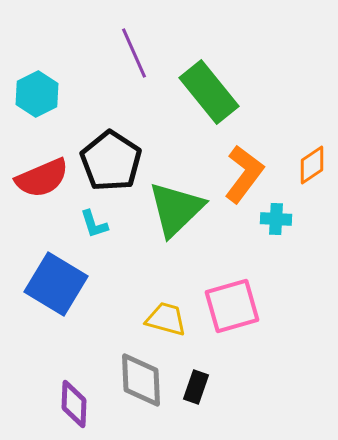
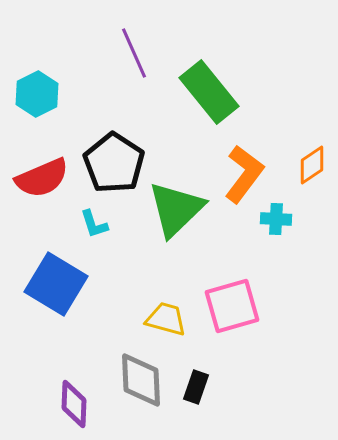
black pentagon: moved 3 px right, 2 px down
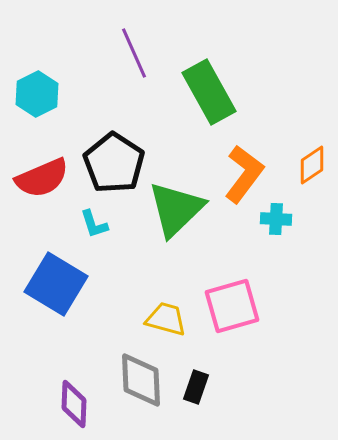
green rectangle: rotated 10 degrees clockwise
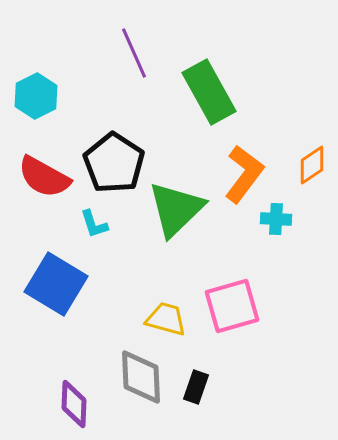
cyan hexagon: moved 1 px left, 2 px down
red semicircle: moved 2 px right, 1 px up; rotated 52 degrees clockwise
gray diamond: moved 3 px up
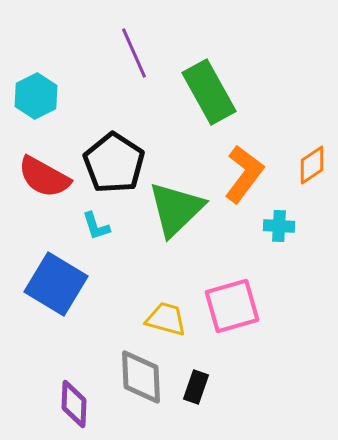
cyan cross: moved 3 px right, 7 px down
cyan L-shape: moved 2 px right, 2 px down
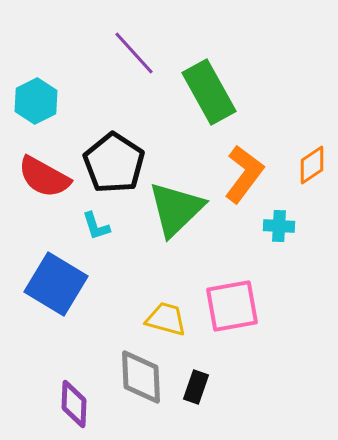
purple line: rotated 18 degrees counterclockwise
cyan hexagon: moved 5 px down
pink square: rotated 6 degrees clockwise
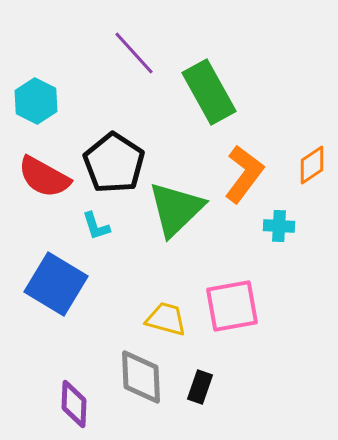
cyan hexagon: rotated 6 degrees counterclockwise
black rectangle: moved 4 px right
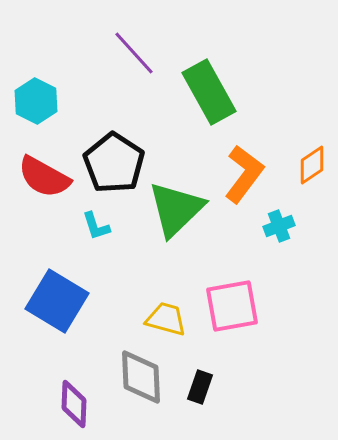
cyan cross: rotated 24 degrees counterclockwise
blue square: moved 1 px right, 17 px down
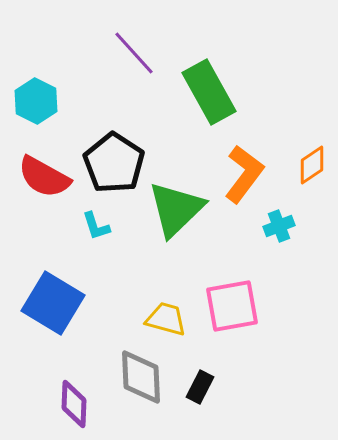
blue square: moved 4 px left, 2 px down
black rectangle: rotated 8 degrees clockwise
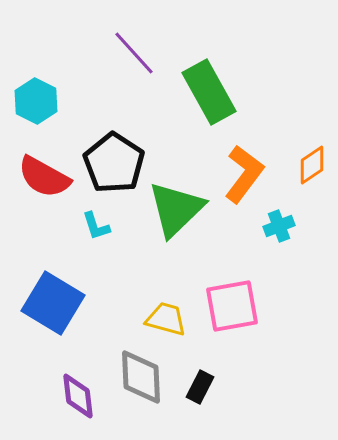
purple diamond: moved 4 px right, 8 px up; rotated 9 degrees counterclockwise
